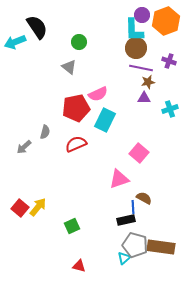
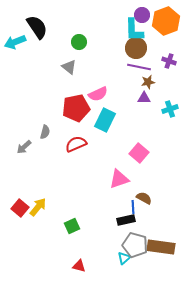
purple line: moved 2 px left, 1 px up
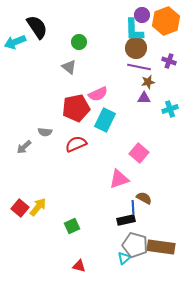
gray semicircle: rotated 80 degrees clockwise
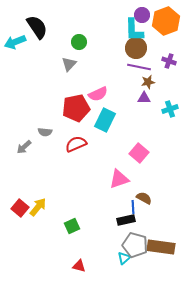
gray triangle: moved 3 px up; rotated 35 degrees clockwise
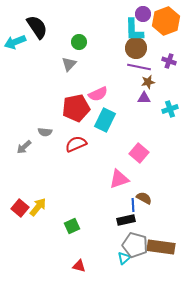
purple circle: moved 1 px right, 1 px up
blue line: moved 2 px up
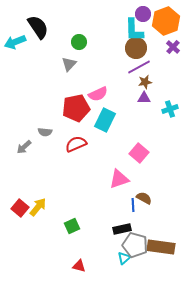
black semicircle: moved 1 px right
purple cross: moved 4 px right, 14 px up; rotated 24 degrees clockwise
purple line: rotated 40 degrees counterclockwise
brown star: moved 3 px left
black rectangle: moved 4 px left, 9 px down
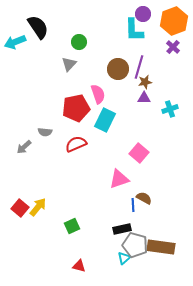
orange hexagon: moved 8 px right
brown circle: moved 18 px left, 21 px down
purple line: rotated 45 degrees counterclockwise
pink semicircle: rotated 84 degrees counterclockwise
